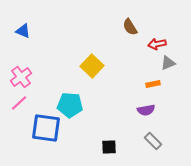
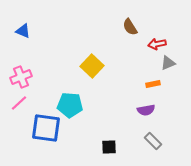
pink cross: rotated 15 degrees clockwise
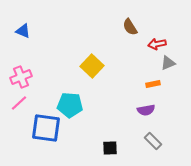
black square: moved 1 px right, 1 px down
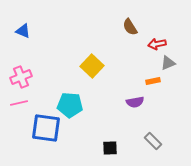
orange rectangle: moved 3 px up
pink line: rotated 30 degrees clockwise
purple semicircle: moved 11 px left, 8 px up
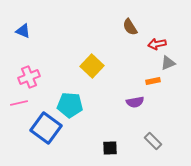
pink cross: moved 8 px right
blue square: rotated 28 degrees clockwise
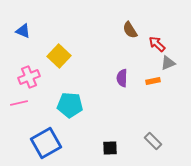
brown semicircle: moved 3 px down
red arrow: rotated 54 degrees clockwise
yellow square: moved 33 px left, 10 px up
purple semicircle: moved 13 px left, 24 px up; rotated 102 degrees clockwise
blue square: moved 15 px down; rotated 24 degrees clockwise
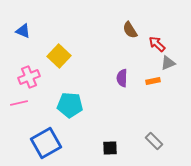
gray rectangle: moved 1 px right
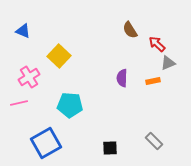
pink cross: rotated 10 degrees counterclockwise
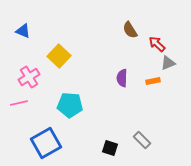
gray rectangle: moved 12 px left, 1 px up
black square: rotated 21 degrees clockwise
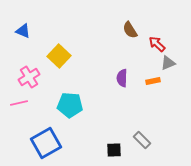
black square: moved 4 px right, 2 px down; rotated 21 degrees counterclockwise
